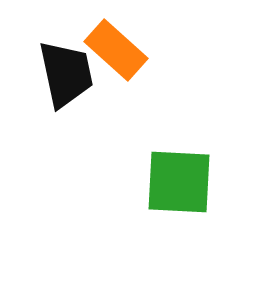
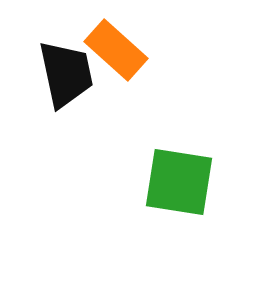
green square: rotated 6 degrees clockwise
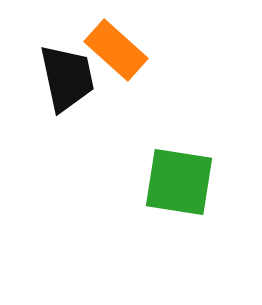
black trapezoid: moved 1 px right, 4 px down
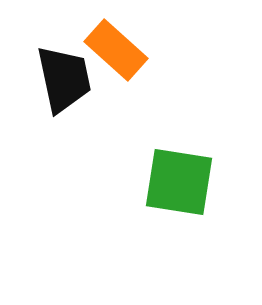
black trapezoid: moved 3 px left, 1 px down
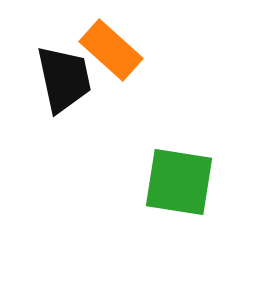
orange rectangle: moved 5 px left
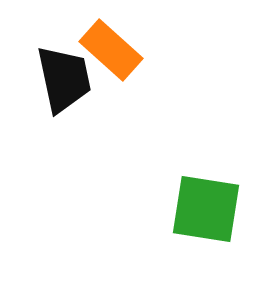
green square: moved 27 px right, 27 px down
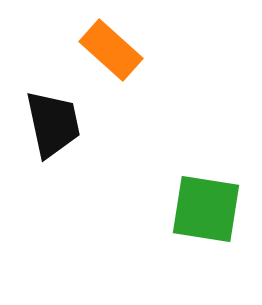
black trapezoid: moved 11 px left, 45 px down
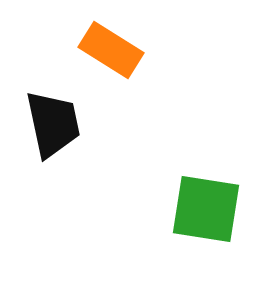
orange rectangle: rotated 10 degrees counterclockwise
